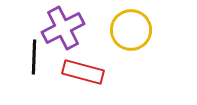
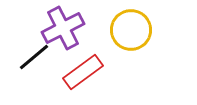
black line: rotated 48 degrees clockwise
red rectangle: rotated 51 degrees counterclockwise
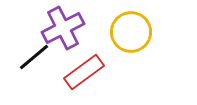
yellow circle: moved 2 px down
red rectangle: moved 1 px right
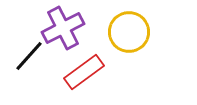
yellow circle: moved 2 px left
black line: moved 5 px left, 1 px up; rotated 8 degrees counterclockwise
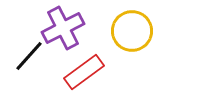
yellow circle: moved 3 px right, 1 px up
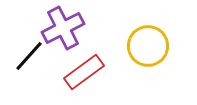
yellow circle: moved 16 px right, 15 px down
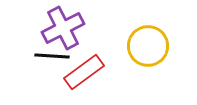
black line: moved 23 px right; rotated 52 degrees clockwise
